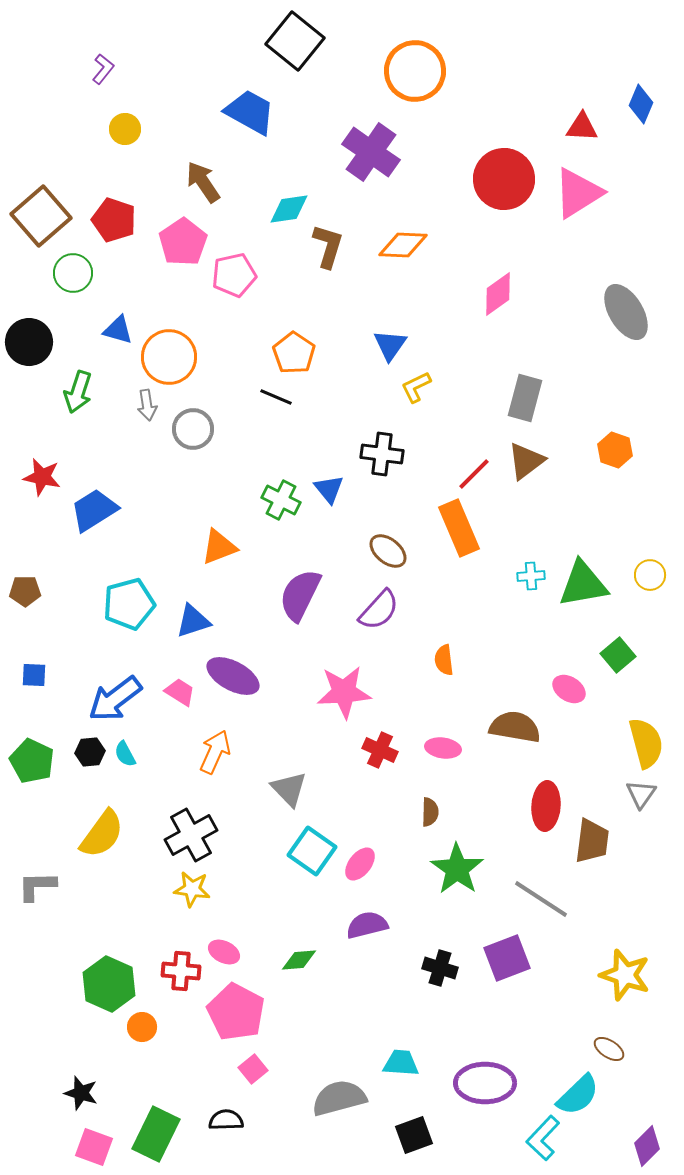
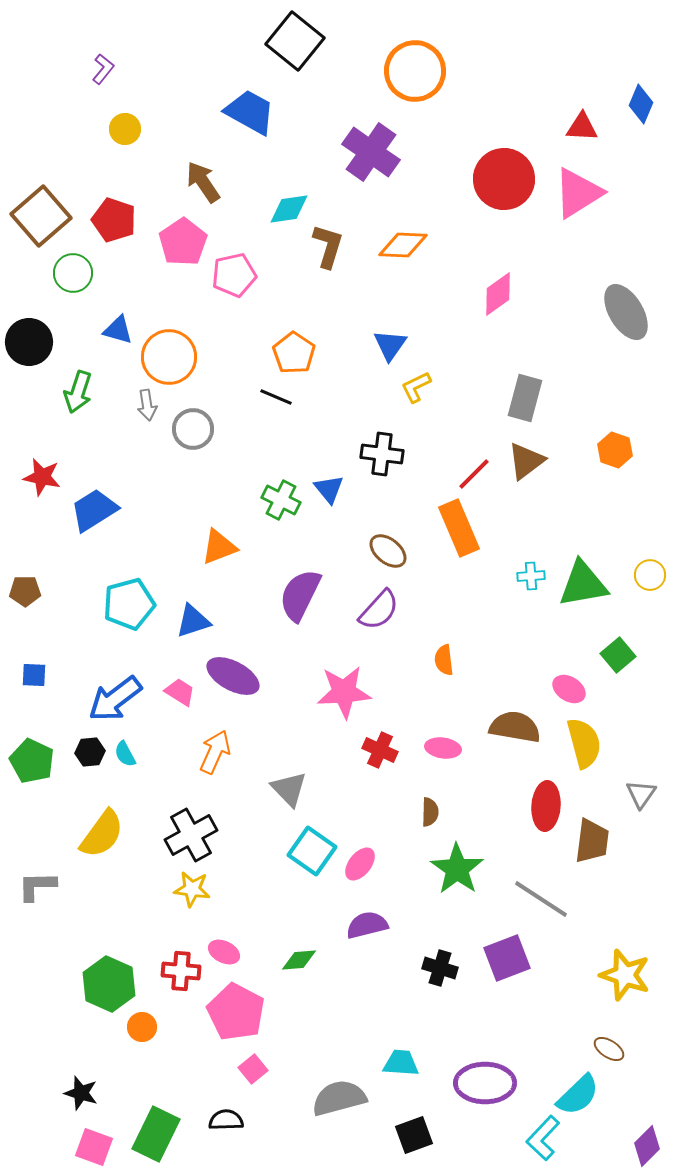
yellow semicircle at (646, 743): moved 62 px left
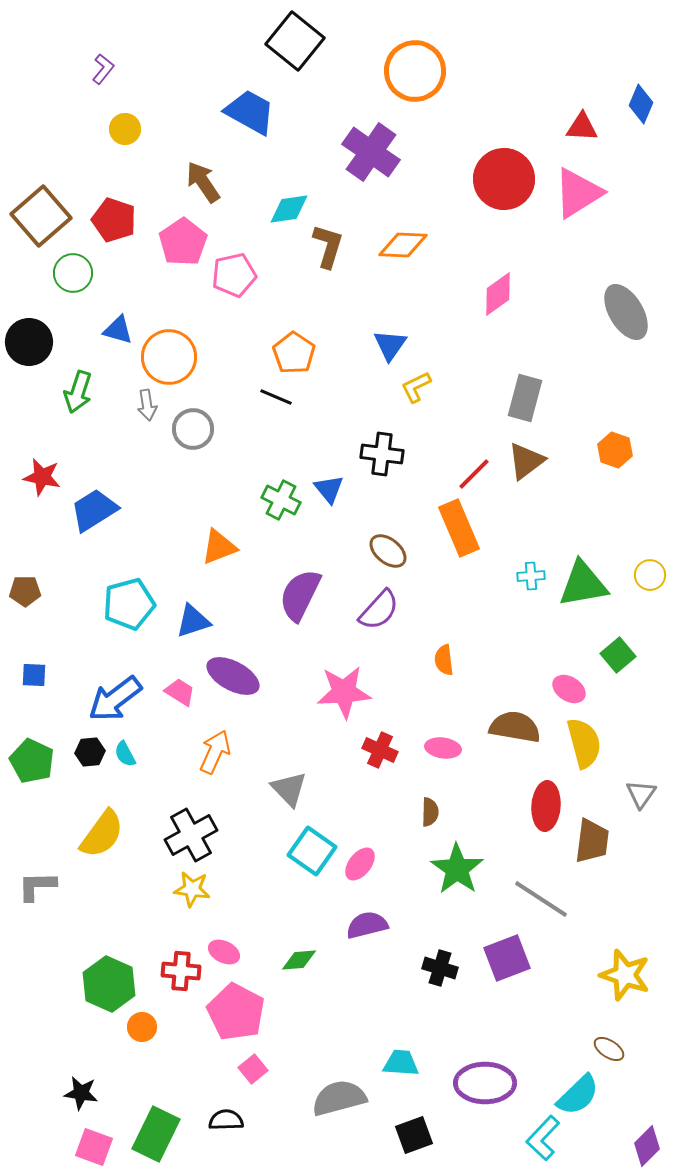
black star at (81, 1093): rotated 8 degrees counterclockwise
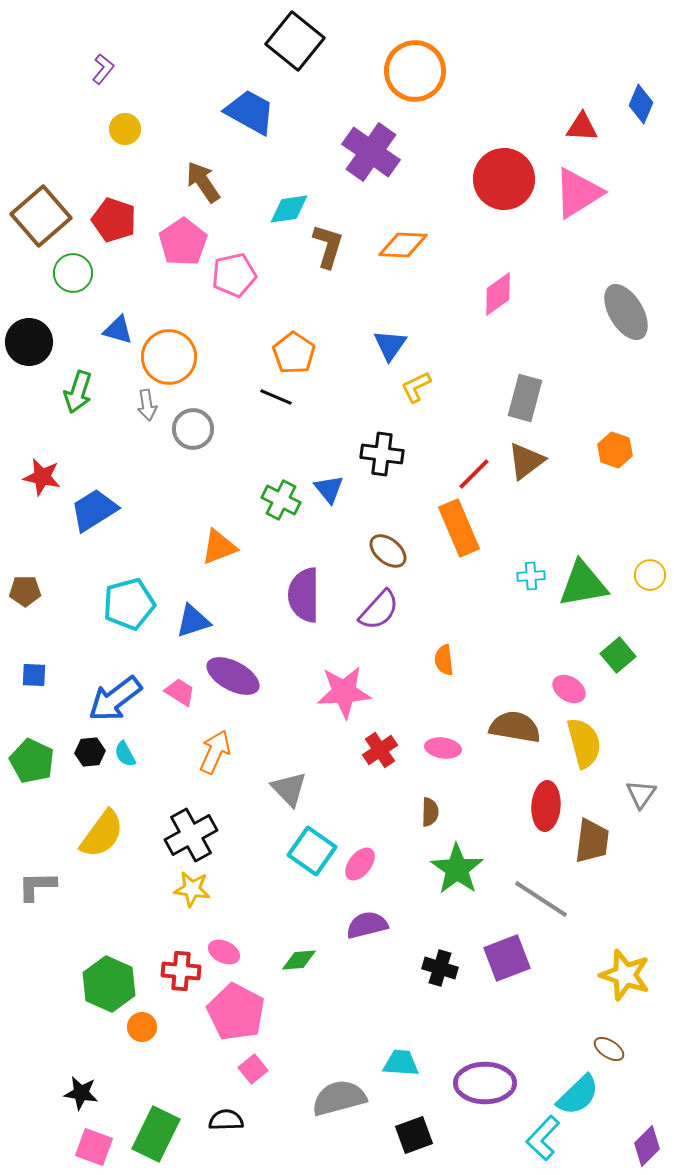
purple semicircle at (300, 595): moved 4 px right; rotated 26 degrees counterclockwise
red cross at (380, 750): rotated 32 degrees clockwise
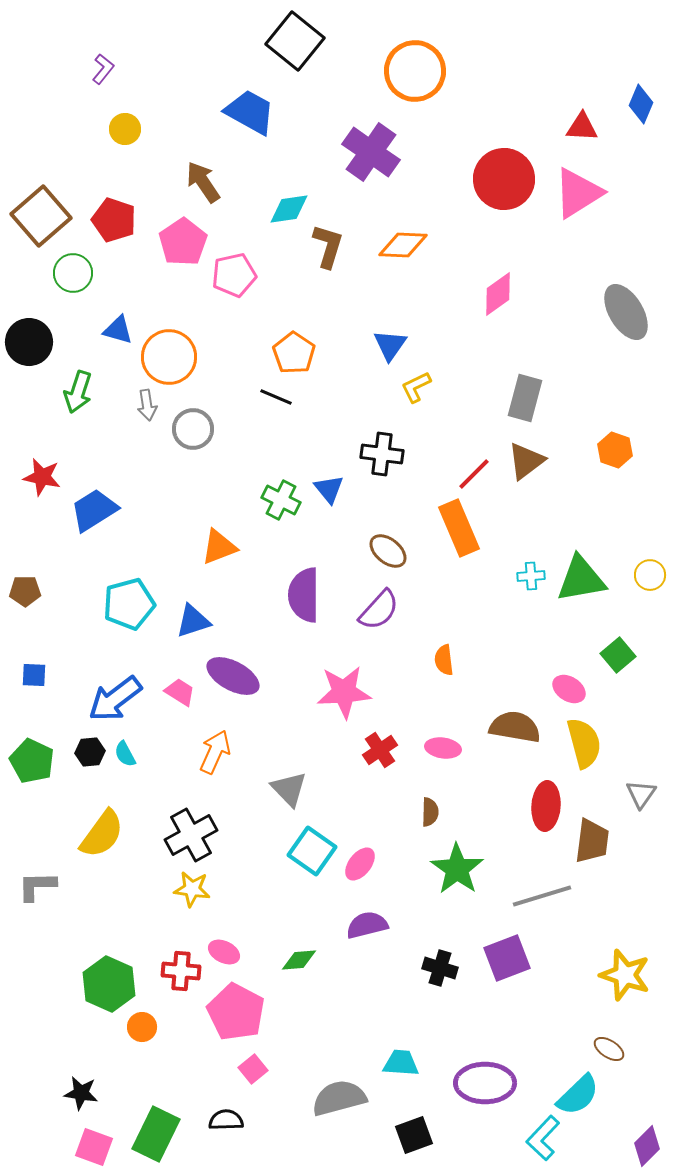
green triangle at (583, 584): moved 2 px left, 5 px up
gray line at (541, 899): moved 1 px right, 3 px up; rotated 50 degrees counterclockwise
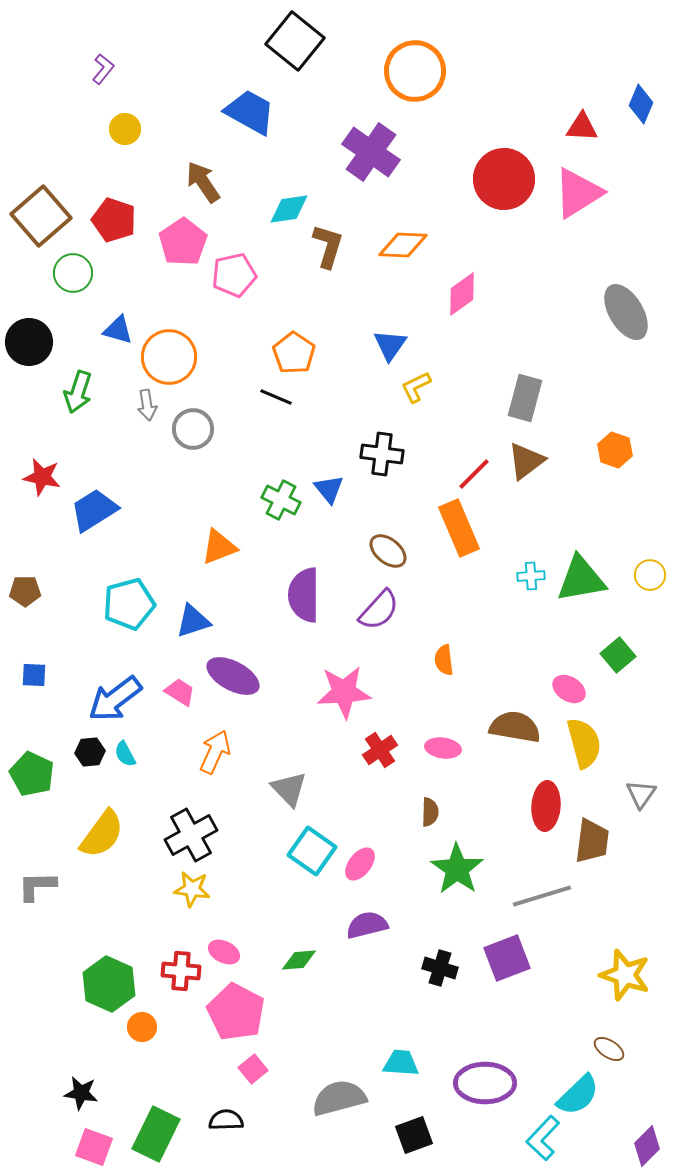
pink diamond at (498, 294): moved 36 px left
green pentagon at (32, 761): moved 13 px down
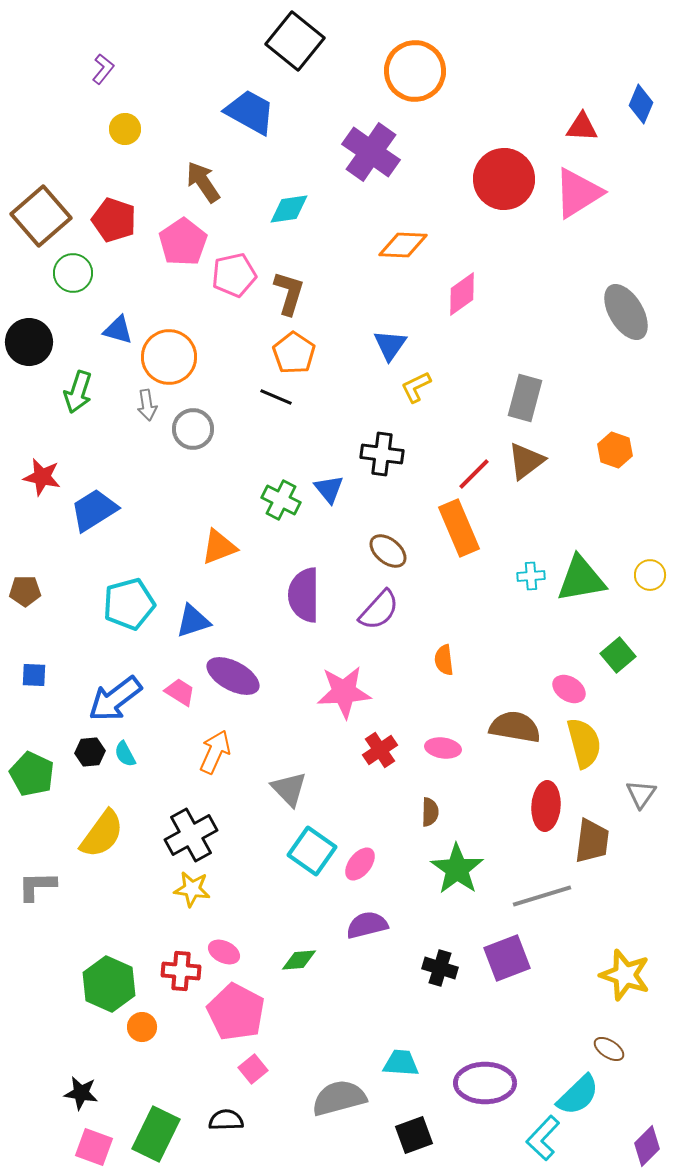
brown L-shape at (328, 246): moved 39 px left, 47 px down
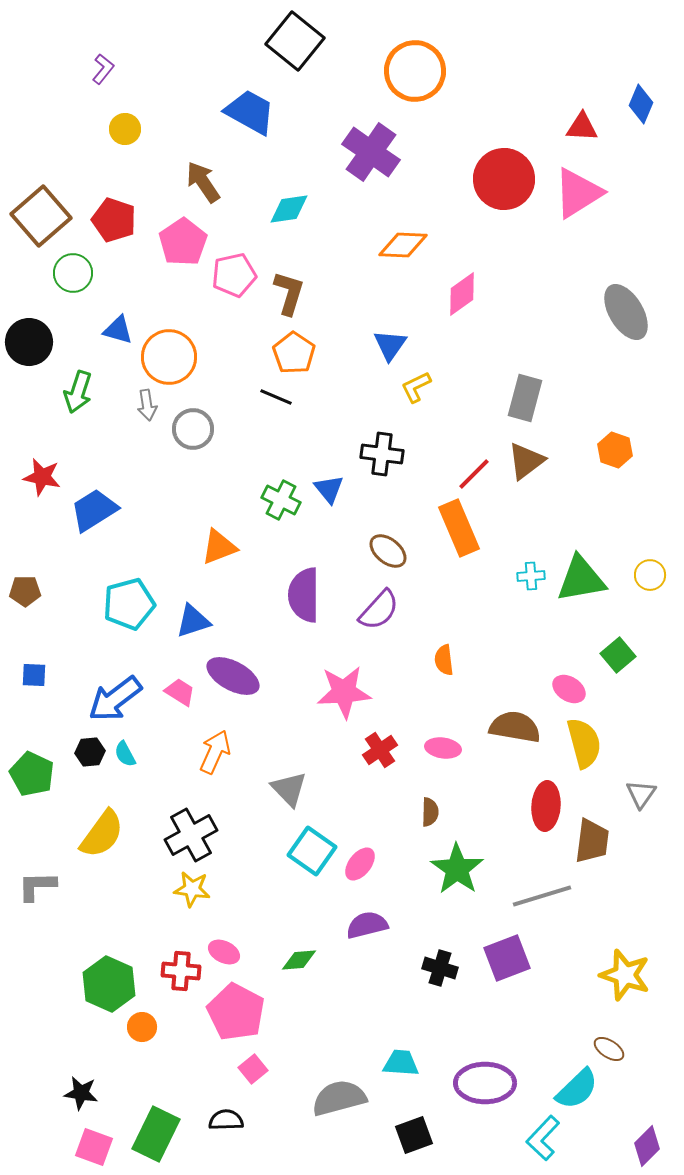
cyan semicircle at (578, 1095): moved 1 px left, 6 px up
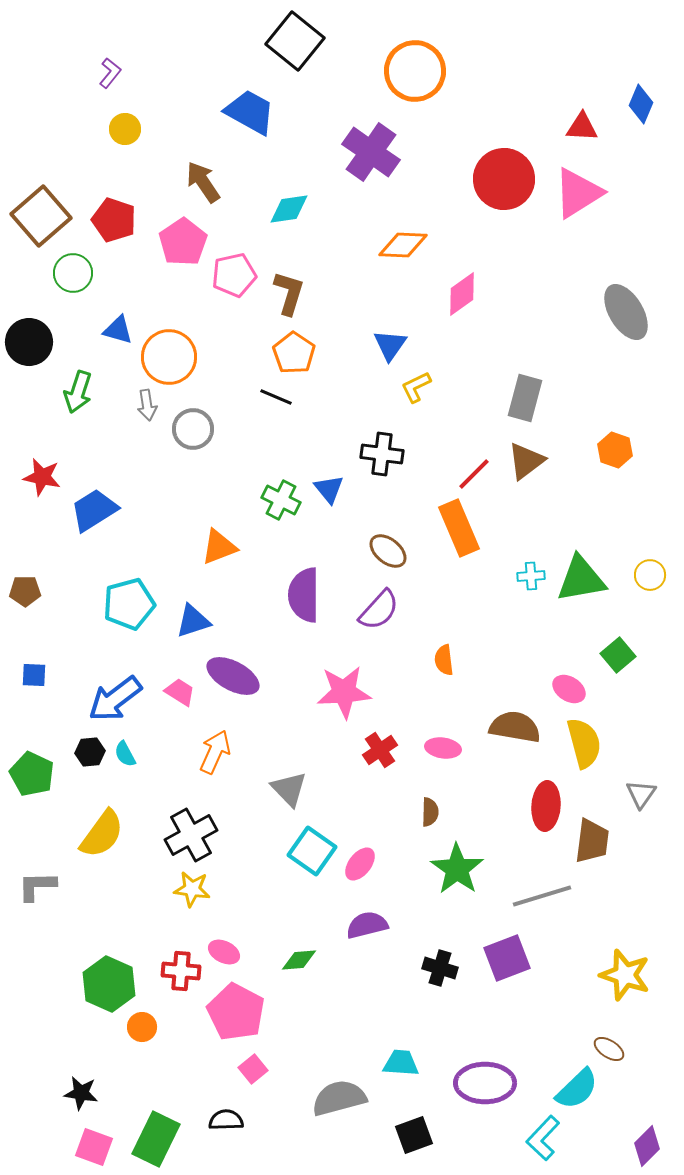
purple L-shape at (103, 69): moved 7 px right, 4 px down
green rectangle at (156, 1134): moved 5 px down
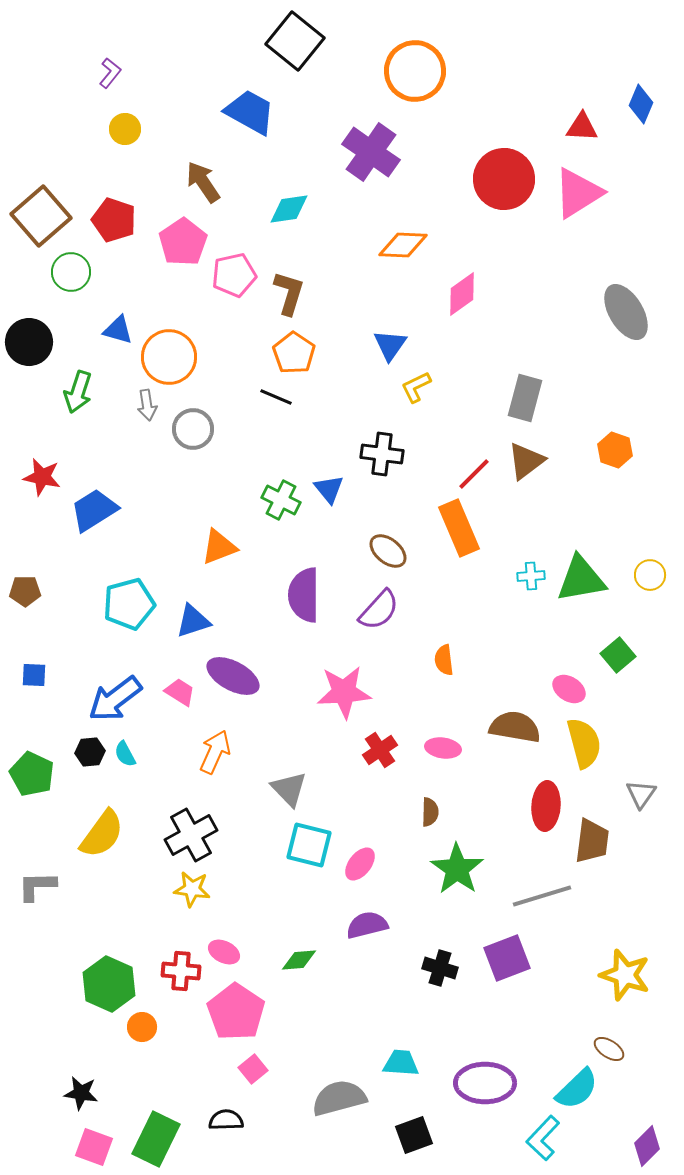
green circle at (73, 273): moved 2 px left, 1 px up
cyan square at (312, 851): moved 3 px left, 6 px up; rotated 21 degrees counterclockwise
pink pentagon at (236, 1012): rotated 6 degrees clockwise
